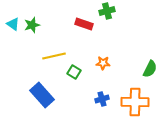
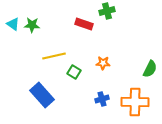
green star: rotated 21 degrees clockwise
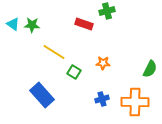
yellow line: moved 4 px up; rotated 45 degrees clockwise
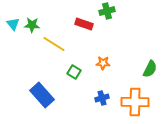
cyan triangle: rotated 16 degrees clockwise
yellow line: moved 8 px up
blue cross: moved 1 px up
